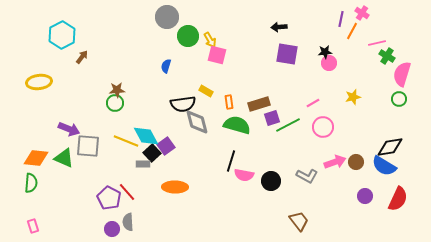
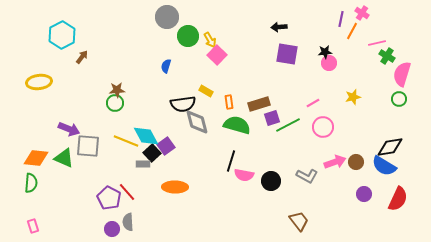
pink square at (217, 55): rotated 30 degrees clockwise
purple circle at (365, 196): moved 1 px left, 2 px up
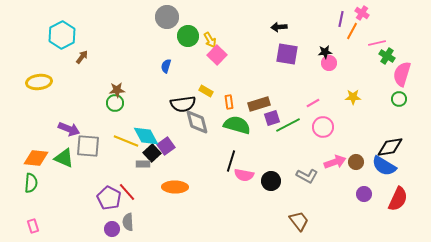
yellow star at (353, 97): rotated 14 degrees clockwise
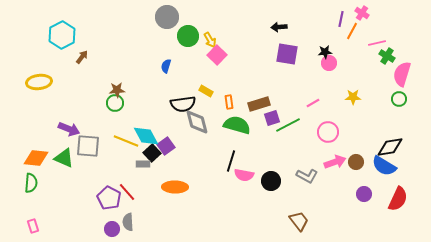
pink circle at (323, 127): moved 5 px right, 5 px down
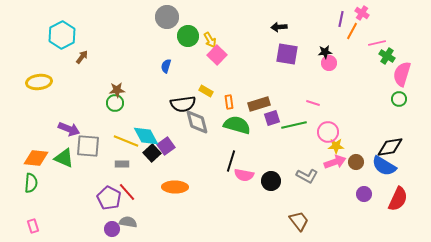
yellow star at (353, 97): moved 17 px left, 49 px down
pink line at (313, 103): rotated 48 degrees clockwise
green line at (288, 125): moved 6 px right; rotated 15 degrees clockwise
gray rectangle at (143, 164): moved 21 px left
gray semicircle at (128, 222): rotated 102 degrees clockwise
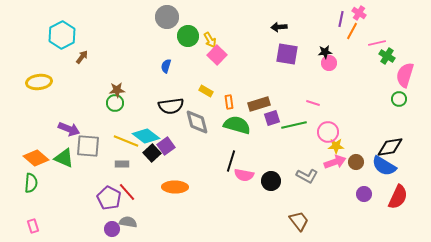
pink cross at (362, 13): moved 3 px left
pink semicircle at (402, 74): moved 3 px right, 1 px down
black semicircle at (183, 104): moved 12 px left, 2 px down
cyan diamond at (146, 136): rotated 24 degrees counterclockwise
orange diamond at (36, 158): rotated 35 degrees clockwise
red semicircle at (398, 199): moved 2 px up
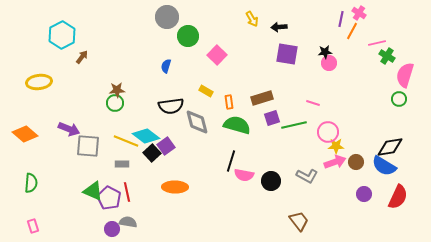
yellow arrow at (210, 40): moved 42 px right, 21 px up
brown rectangle at (259, 104): moved 3 px right, 6 px up
orange diamond at (36, 158): moved 11 px left, 24 px up
green triangle at (64, 158): moved 29 px right, 33 px down
red line at (127, 192): rotated 30 degrees clockwise
